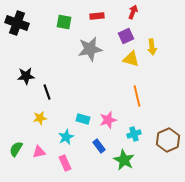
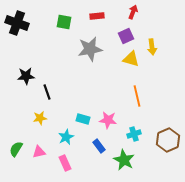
pink star: rotated 24 degrees clockwise
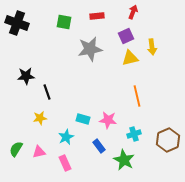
yellow triangle: moved 1 px left, 1 px up; rotated 30 degrees counterclockwise
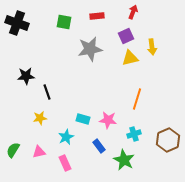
orange line: moved 3 px down; rotated 30 degrees clockwise
green semicircle: moved 3 px left, 1 px down
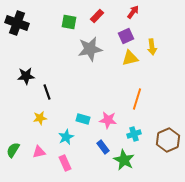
red arrow: rotated 16 degrees clockwise
red rectangle: rotated 40 degrees counterclockwise
green square: moved 5 px right
blue rectangle: moved 4 px right, 1 px down
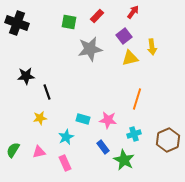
purple square: moved 2 px left; rotated 14 degrees counterclockwise
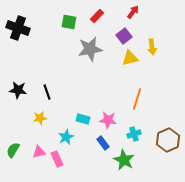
black cross: moved 1 px right, 5 px down
black star: moved 8 px left, 14 px down; rotated 12 degrees clockwise
blue rectangle: moved 4 px up
pink rectangle: moved 8 px left, 4 px up
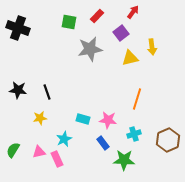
purple square: moved 3 px left, 3 px up
cyan star: moved 2 px left, 2 px down
green star: rotated 25 degrees counterclockwise
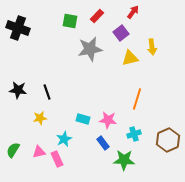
green square: moved 1 px right, 1 px up
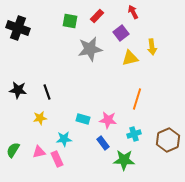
red arrow: rotated 64 degrees counterclockwise
cyan star: rotated 21 degrees clockwise
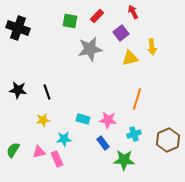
yellow star: moved 3 px right, 2 px down
